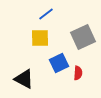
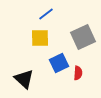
black triangle: rotated 15 degrees clockwise
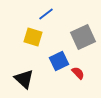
yellow square: moved 7 px left, 1 px up; rotated 18 degrees clockwise
blue square: moved 2 px up
red semicircle: rotated 48 degrees counterclockwise
